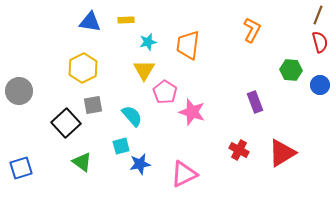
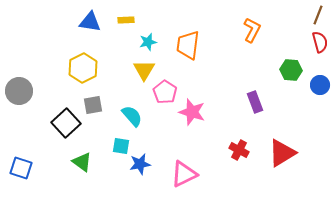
cyan square: rotated 24 degrees clockwise
blue square: rotated 35 degrees clockwise
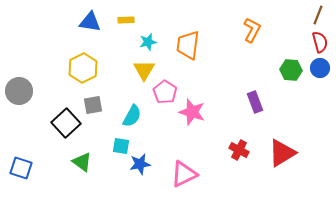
blue circle: moved 17 px up
cyan semicircle: rotated 70 degrees clockwise
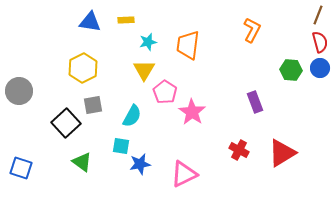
pink star: rotated 16 degrees clockwise
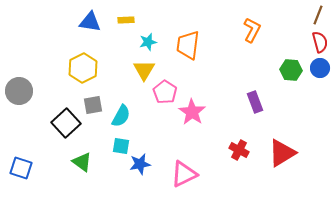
cyan semicircle: moved 11 px left
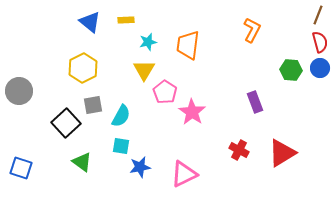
blue triangle: rotated 30 degrees clockwise
blue star: moved 3 px down
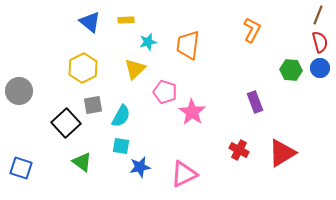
yellow triangle: moved 9 px left, 1 px up; rotated 15 degrees clockwise
pink pentagon: rotated 15 degrees counterclockwise
